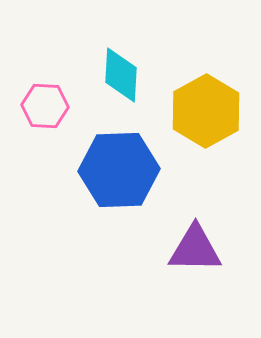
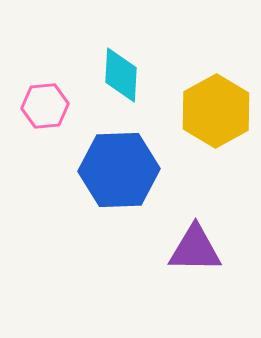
pink hexagon: rotated 9 degrees counterclockwise
yellow hexagon: moved 10 px right
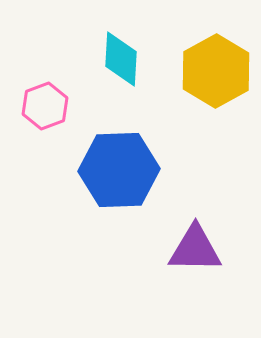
cyan diamond: moved 16 px up
pink hexagon: rotated 15 degrees counterclockwise
yellow hexagon: moved 40 px up
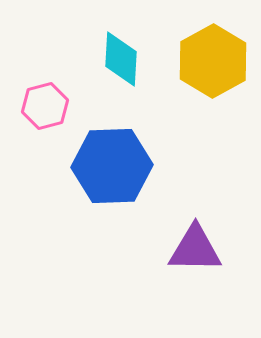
yellow hexagon: moved 3 px left, 10 px up
pink hexagon: rotated 6 degrees clockwise
blue hexagon: moved 7 px left, 4 px up
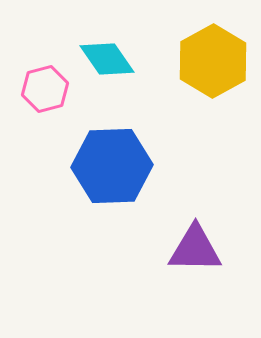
cyan diamond: moved 14 px left; rotated 38 degrees counterclockwise
pink hexagon: moved 17 px up
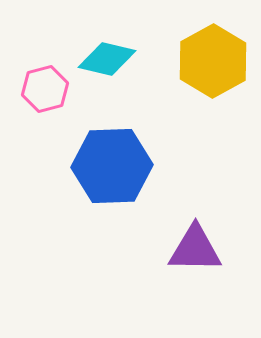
cyan diamond: rotated 42 degrees counterclockwise
